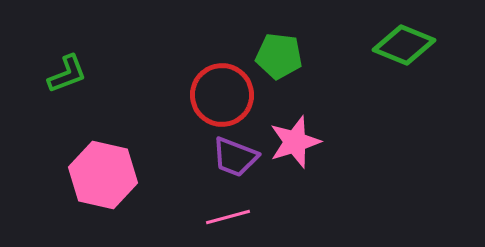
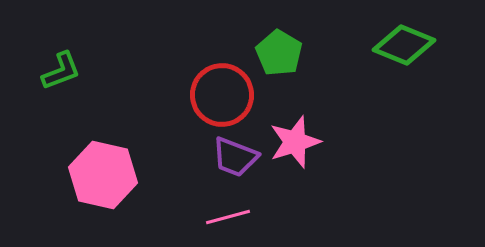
green pentagon: moved 3 px up; rotated 24 degrees clockwise
green L-shape: moved 6 px left, 3 px up
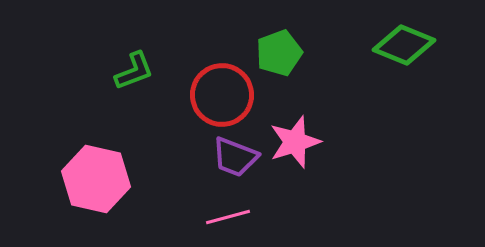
green pentagon: rotated 21 degrees clockwise
green L-shape: moved 73 px right
pink hexagon: moved 7 px left, 4 px down
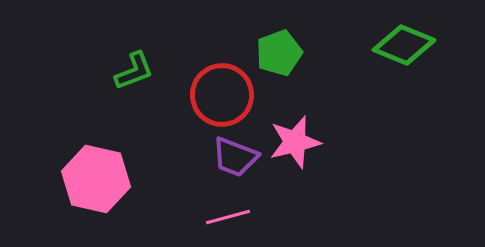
pink star: rotated 4 degrees clockwise
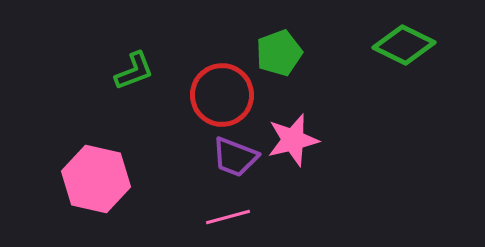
green diamond: rotated 4 degrees clockwise
pink star: moved 2 px left, 2 px up
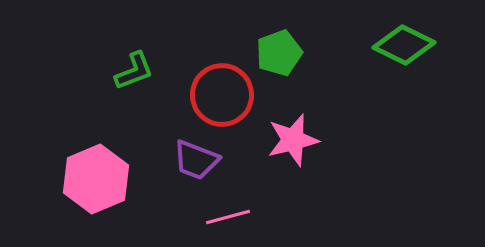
purple trapezoid: moved 39 px left, 3 px down
pink hexagon: rotated 24 degrees clockwise
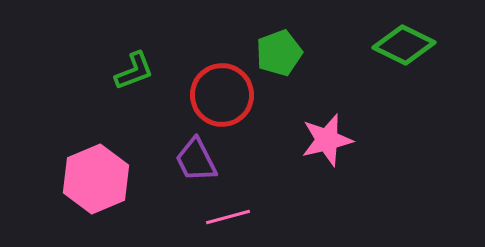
pink star: moved 34 px right
purple trapezoid: rotated 42 degrees clockwise
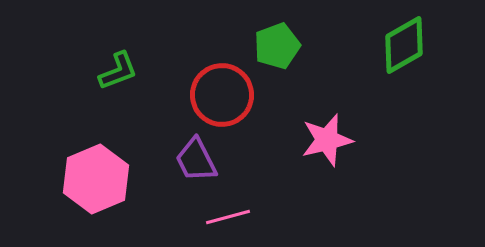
green diamond: rotated 56 degrees counterclockwise
green pentagon: moved 2 px left, 7 px up
green L-shape: moved 16 px left
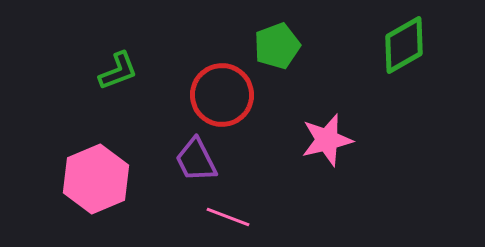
pink line: rotated 36 degrees clockwise
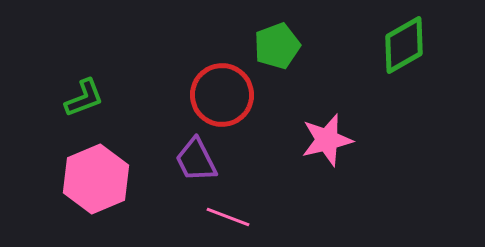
green L-shape: moved 34 px left, 27 px down
